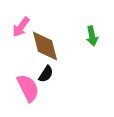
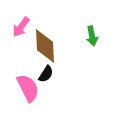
brown diamond: rotated 12 degrees clockwise
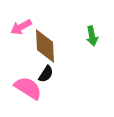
pink arrow: rotated 25 degrees clockwise
pink semicircle: rotated 32 degrees counterclockwise
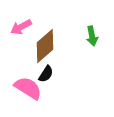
brown diamond: rotated 52 degrees clockwise
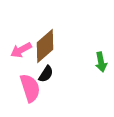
pink arrow: moved 23 px down
green arrow: moved 9 px right, 26 px down
pink semicircle: moved 2 px right; rotated 40 degrees clockwise
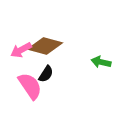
brown diamond: rotated 56 degrees clockwise
green arrow: rotated 114 degrees clockwise
pink semicircle: moved 2 px up; rotated 16 degrees counterclockwise
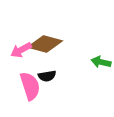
brown diamond: moved 2 px up
black semicircle: moved 1 px right, 2 px down; rotated 48 degrees clockwise
pink semicircle: rotated 16 degrees clockwise
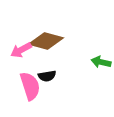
brown diamond: moved 1 px right, 3 px up
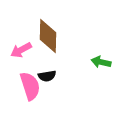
brown diamond: moved 2 px right, 5 px up; rotated 76 degrees clockwise
